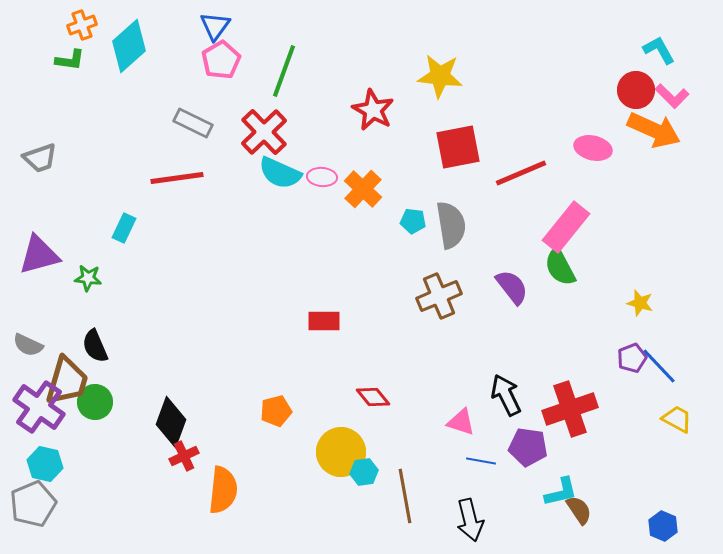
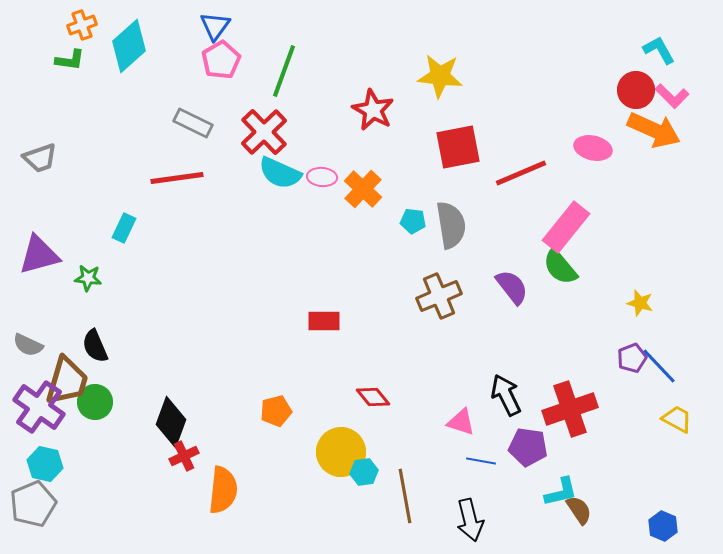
green semicircle at (560, 267): rotated 12 degrees counterclockwise
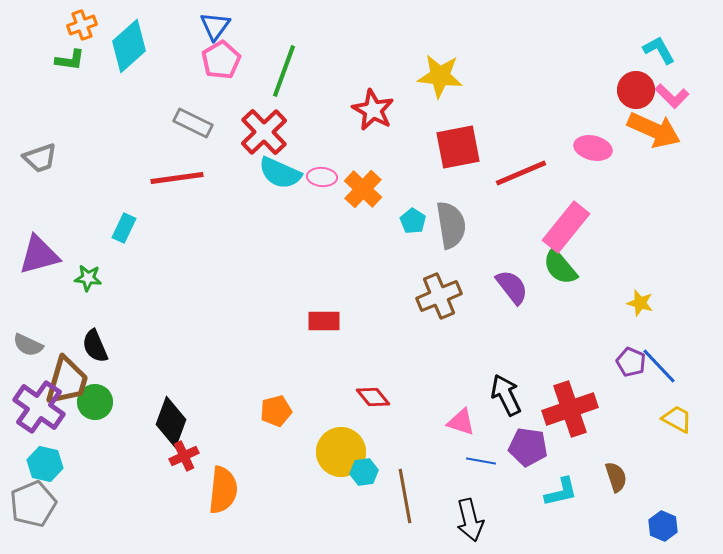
cyan pentagon at (413, 221): rotated 25 degrees clockwise
purple pentagon at (632, 358): moved 1 px left, 4 px down; rotated 28 degrees counterclockwise
brown semicircle at (579, 510): moved 37 px right, 33 px up; rotated 16 degrees clockwise
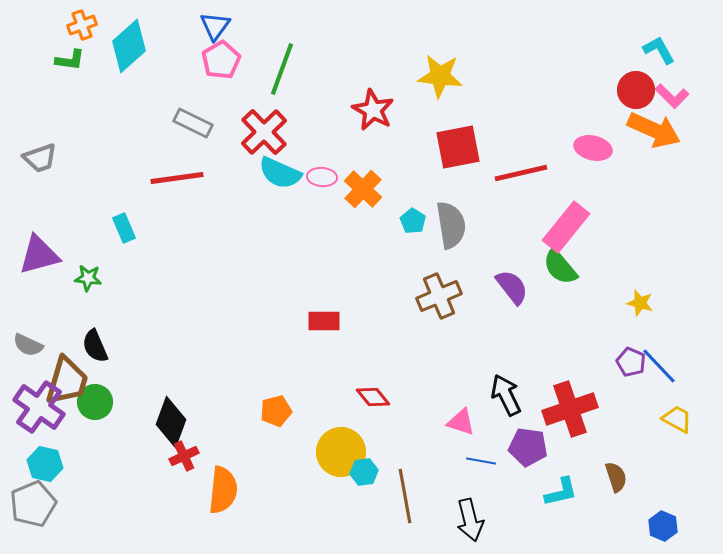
green line at (284, 71): moved 2 px left, 2 px up
red line at (521, 173): rotated 10 degrees clockwise
cyan rectangle at (124, 228): rotated 48 degrees counterclockwise
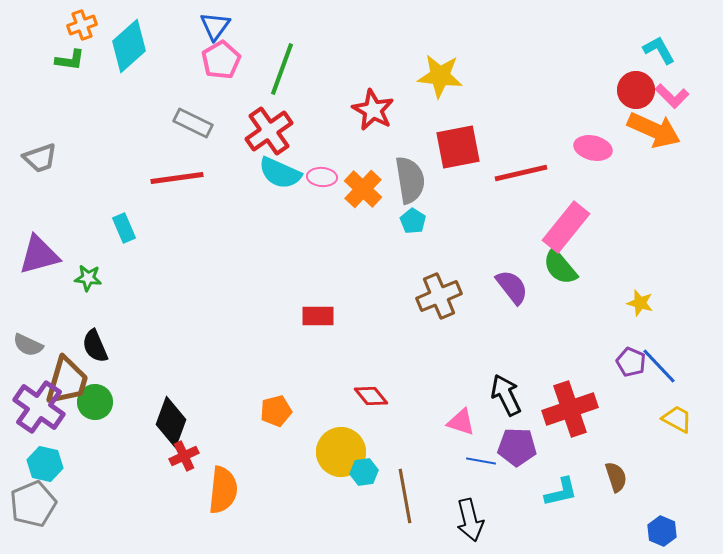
red cross at (264, 132): moved 5 px right, 1 px up; rotated 9 degrees clockwise
gray semicircle at (451, 225): moved 41 px left, 45 px up
red rectangle at (324, 321): moved 6 px left, 5 px up
red diamond at (373, 397): moved 2 px left, 1 px up
purple pentagon at (528, 447): moved 11 px left; rotated 6 degrees counterclockwise
blue hexagon at (663, 526): moved 1 px left, 5 px down
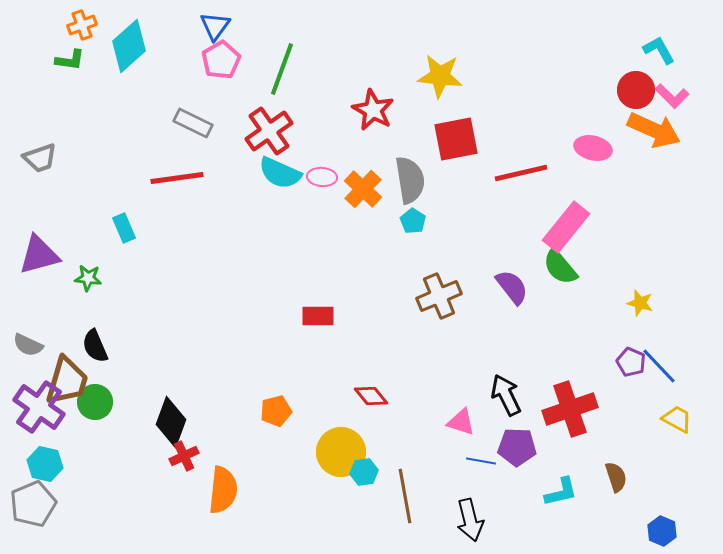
red square at (458, 147): moved 2 px left, 8 px up
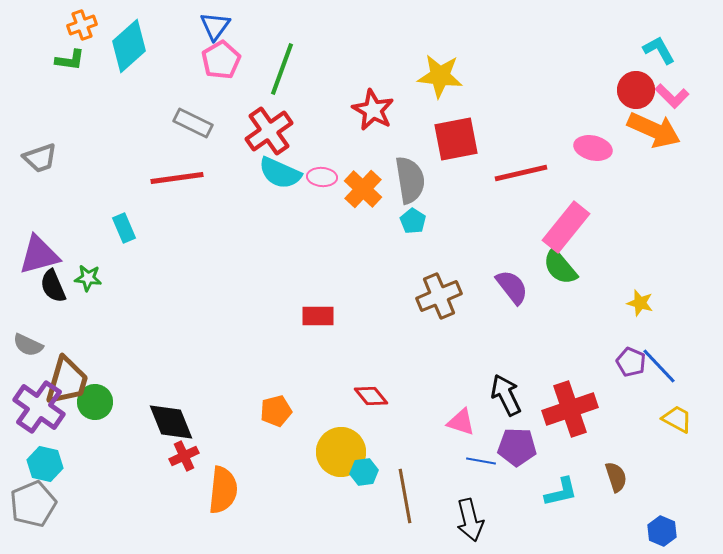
black semicircle at (95, 346): moved 42 px left, 60 px up
black diamond at (171, 422): rotated 42 degrees counterclockwise
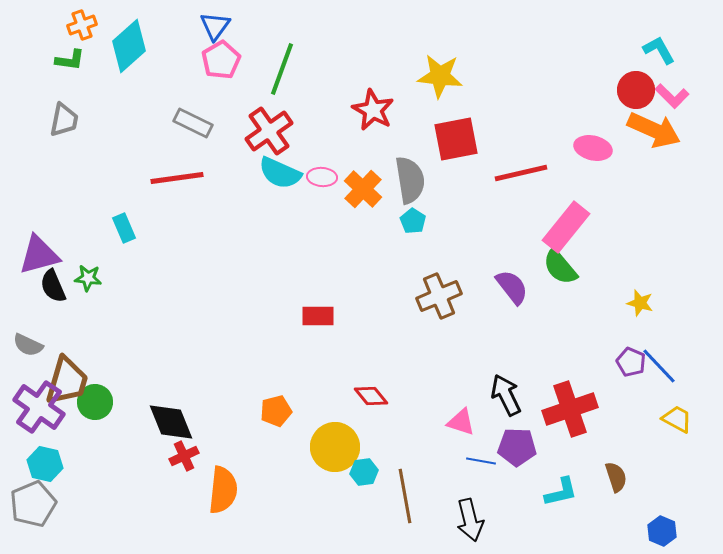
gray trapezoid at (40, 158): moved 24 px right, 38 px up; rotated 60 degrees counterclockwise
yellow circle at (341, 452): moved 6 px left, 5 px up
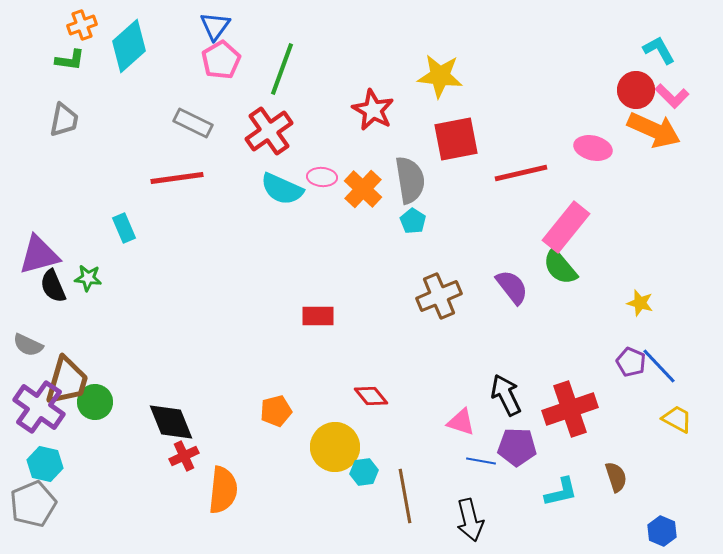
cyan semicircle at (280, 173): moved 2 px right, 16 px down
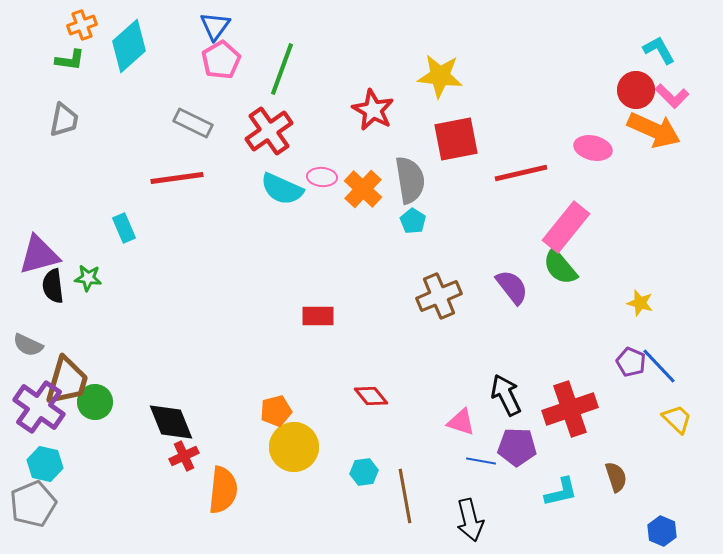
black semicircle at (53, 286): rotated 16 degrees clockwise
yellow trapezoid at (677, 419): rotated 16 degrees clockwise
yellow circle at (335, 447): moved 41 px left
